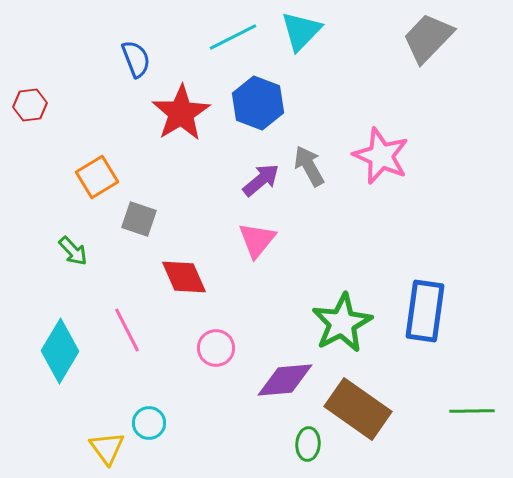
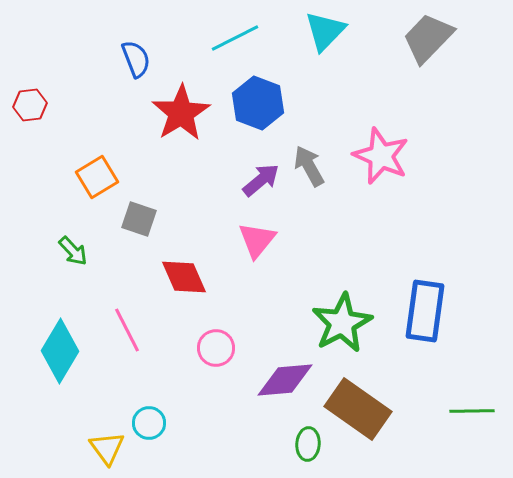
cyan triangle: moved 24 px right
cyan line: moved 2 px right, 1 px down
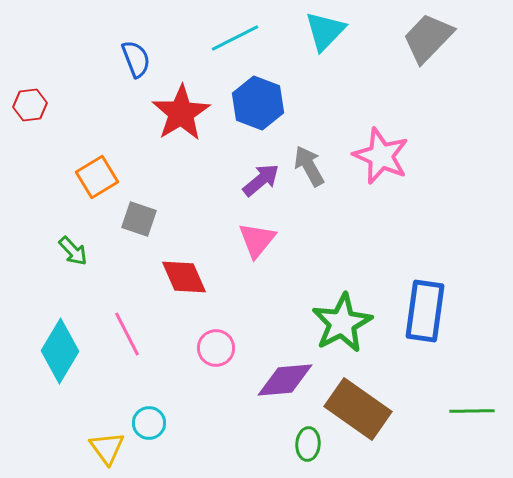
pink line: moved 4 px down
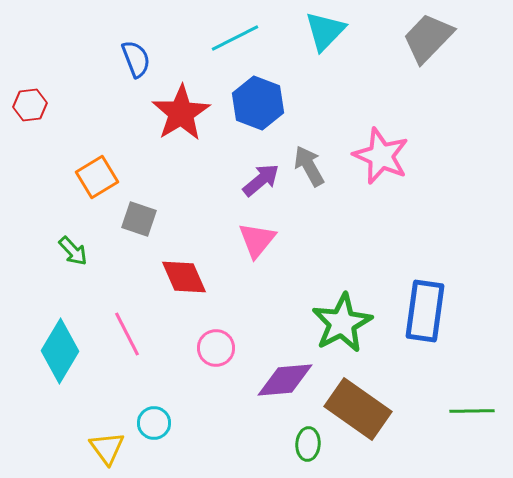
cyan circle: moved 5 px right
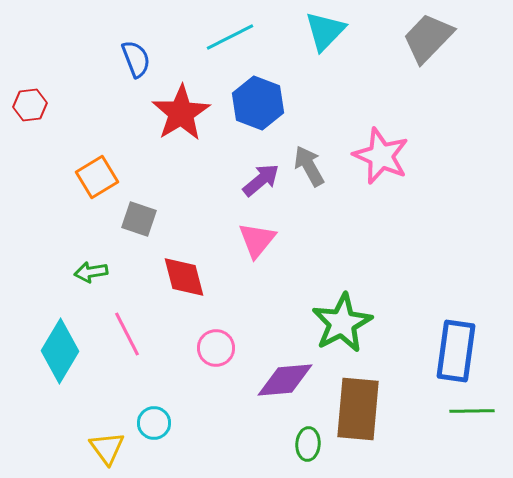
cyan line: moved 5 px left, 1 px up
green arrow: moved 18 px right, 21 px down; rotated 124 degrees clockwise
red diamond: rotated 9 degrees clockwise
blue rectangle: moved 31 px right, 40 px down
brown rectangle: rotated 60 degrees clockwise
